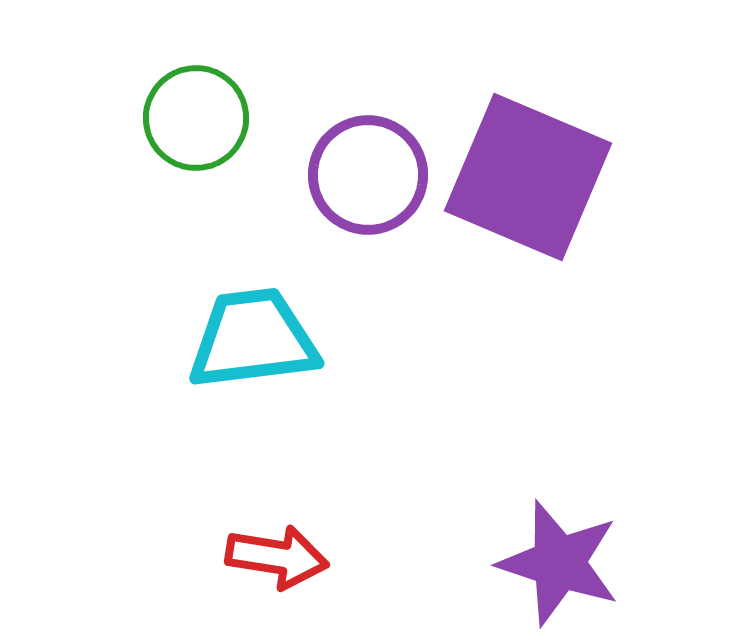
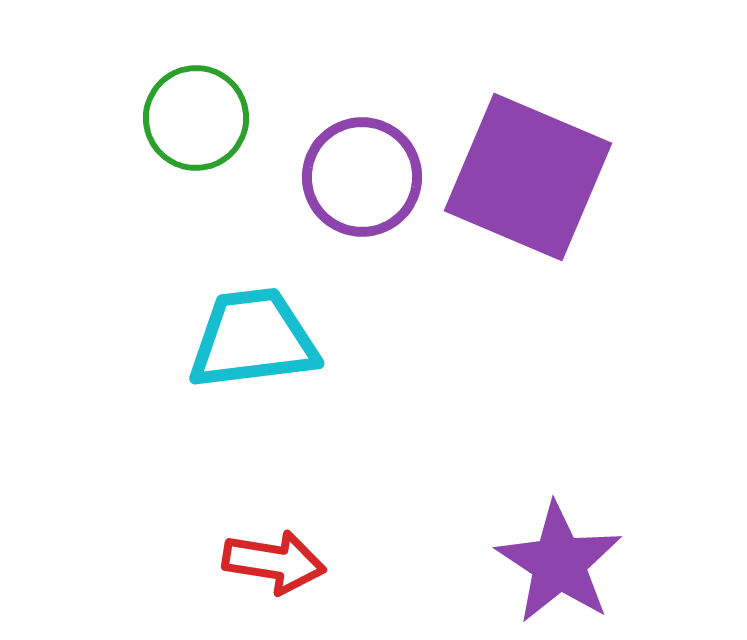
purple circle: moved 6 px left, 2 px down
red arrow: moved 3 px left, 5 px down
purple star: rotated 15 degrees clockwise
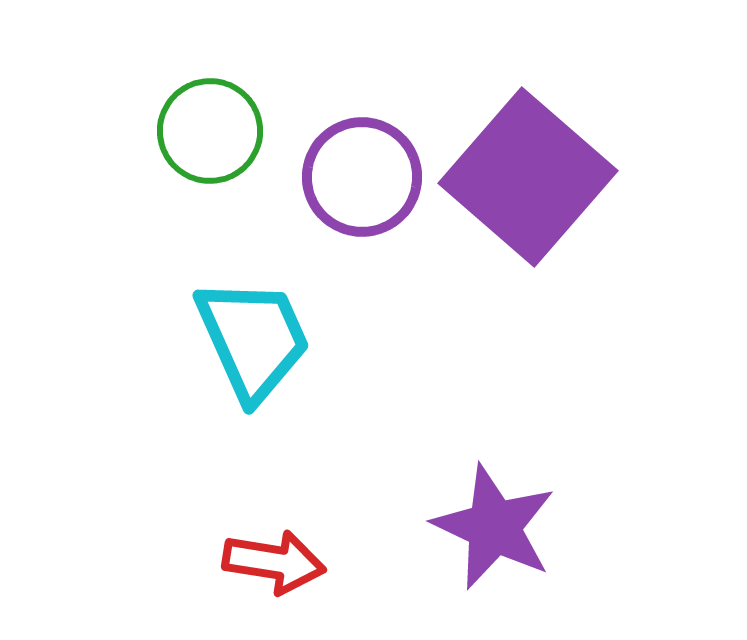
green circle: moved 14 px right, 13 px down
purple square: rotated 18 degrees clockwise
cyan trapezoid: rotated 73 degrees clockwise
purple star: moved 65 px left, 36 px up; rotated 8 degrees counterclockwise
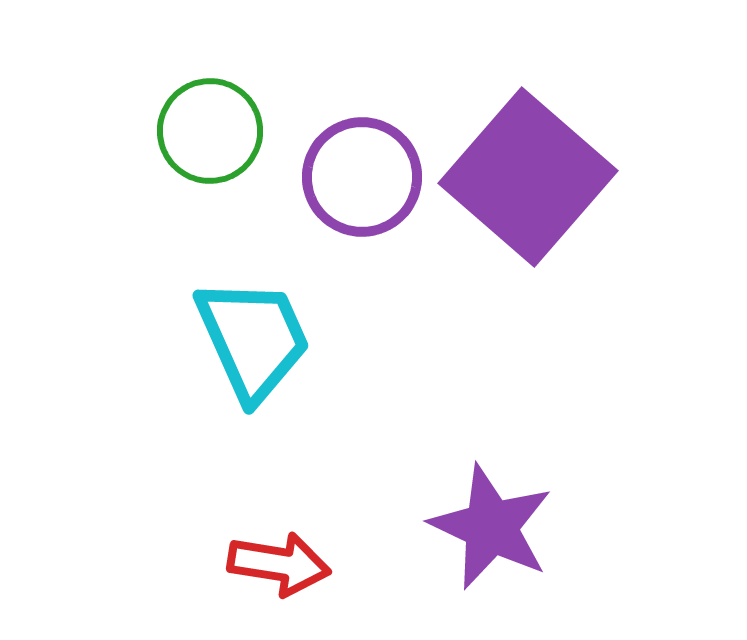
purple star: moved 3 px left
red arrow: moved 5 px right, 2 px down
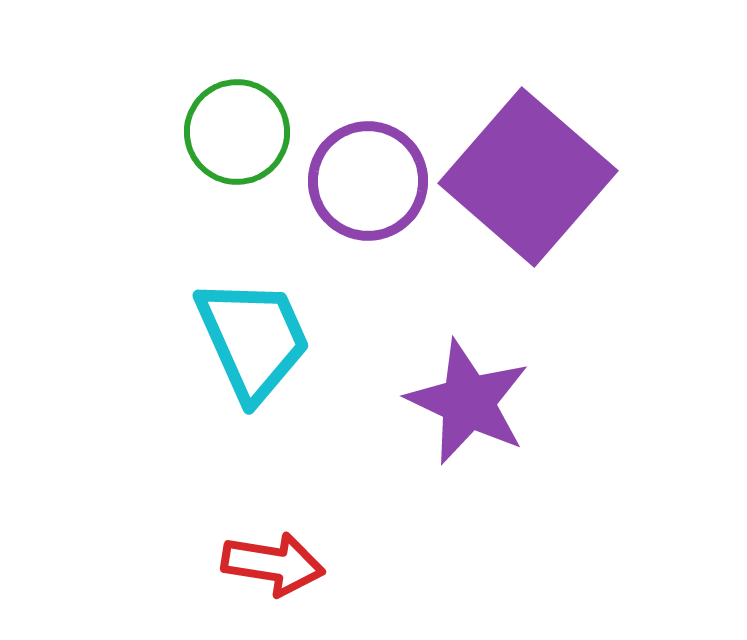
green circle: moved 27 px right, 1 px down
purple circle: moved 6 px right, 4 px down
purple star: moved 23 px left, 125 px up
red arrow: moved 6 px left
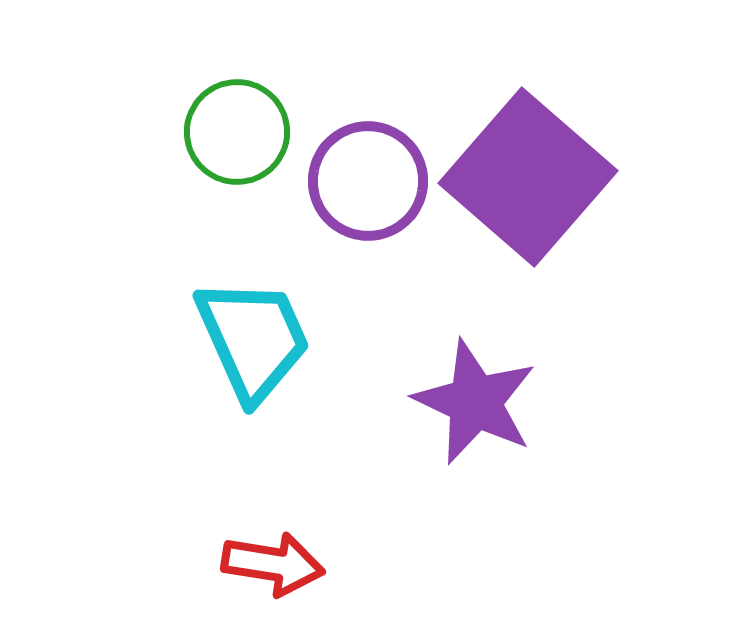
purple star: moved 7 px right
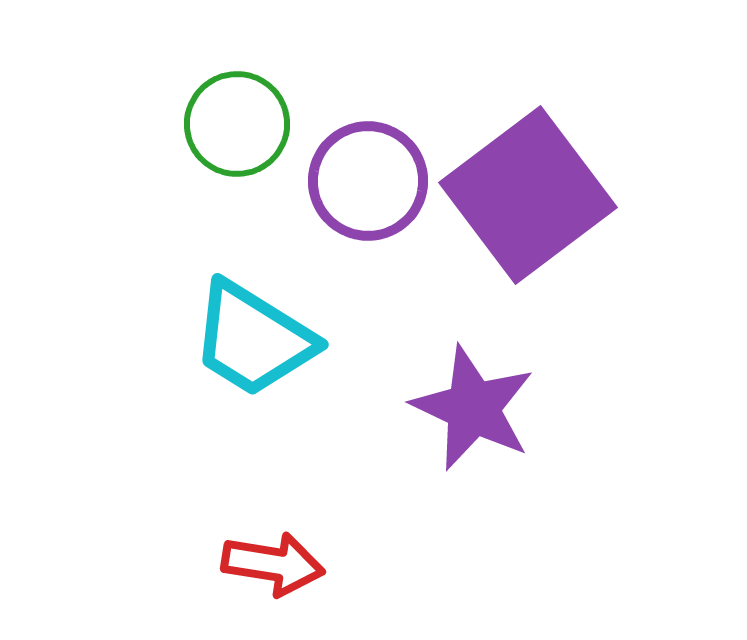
green circle: moved 8 px up
purple square: moved 18 px down; rotated 12 degrees clockwise
cyan trapezoid: rotated 146 degrees clockwise
purple star: moved 2 px left, 6 px down
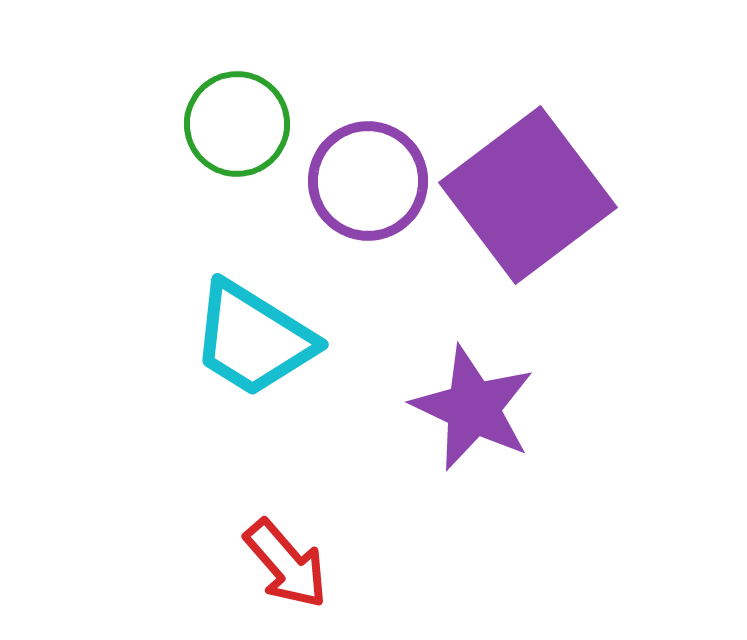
red arrow: moved 13 px right; rotated 40 degrees clockwise
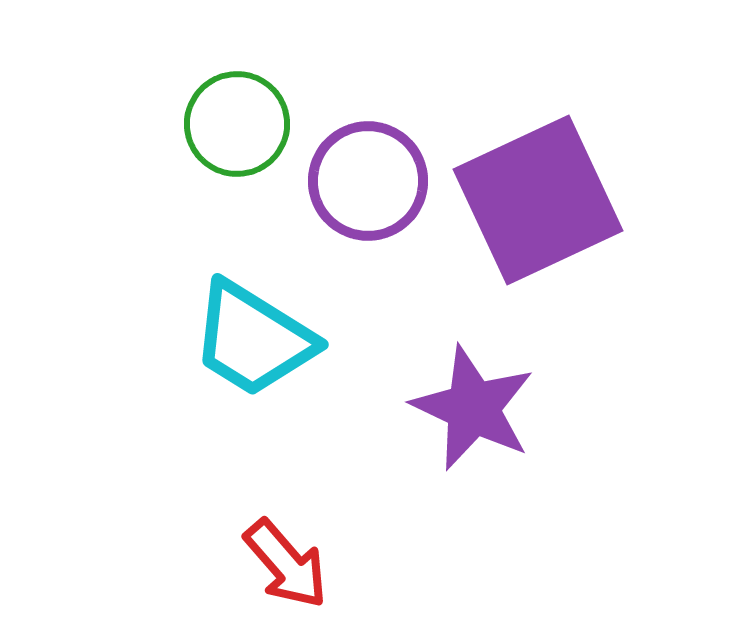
purple square: moved 10 px right, 5 px down; rotated 12 degrees clockwise
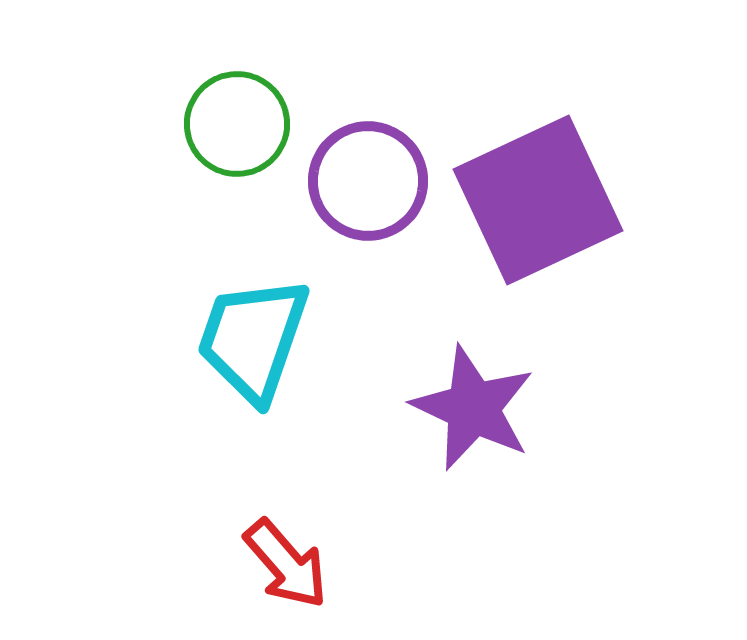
cyan trapezoid: rotated 77 degrees clockwise
